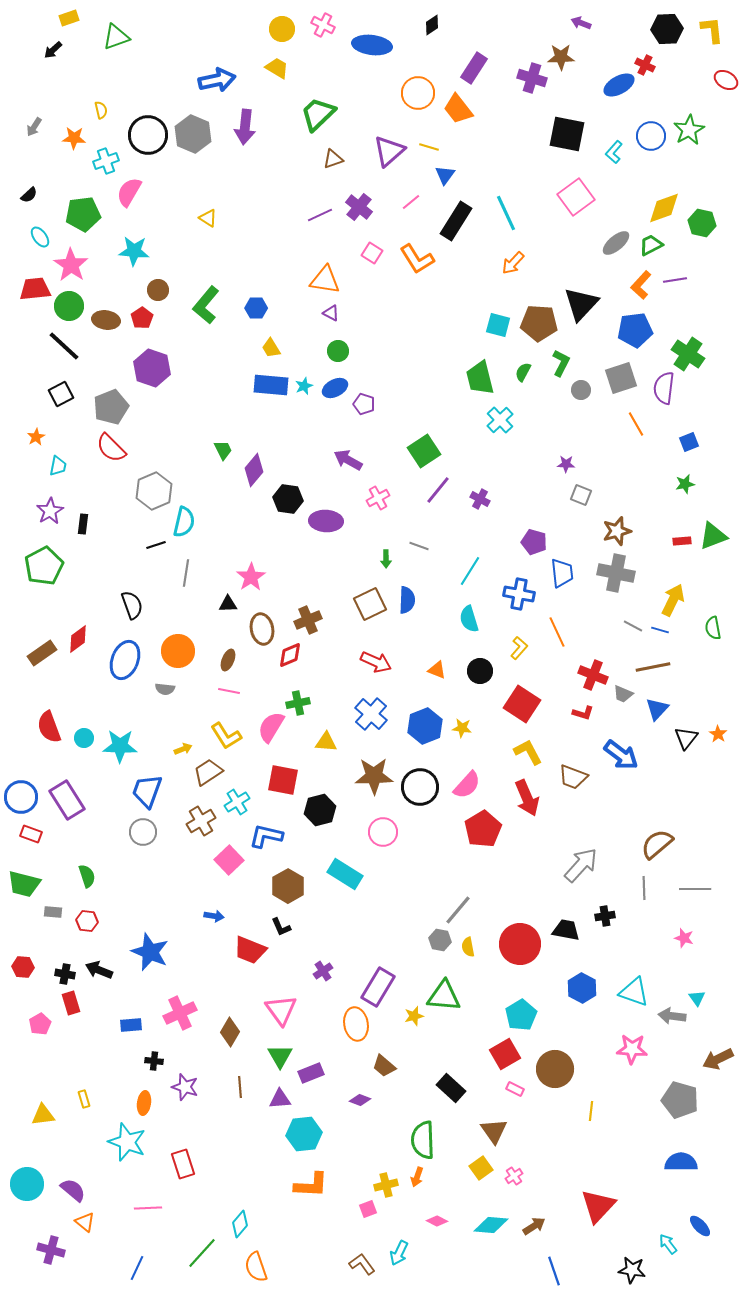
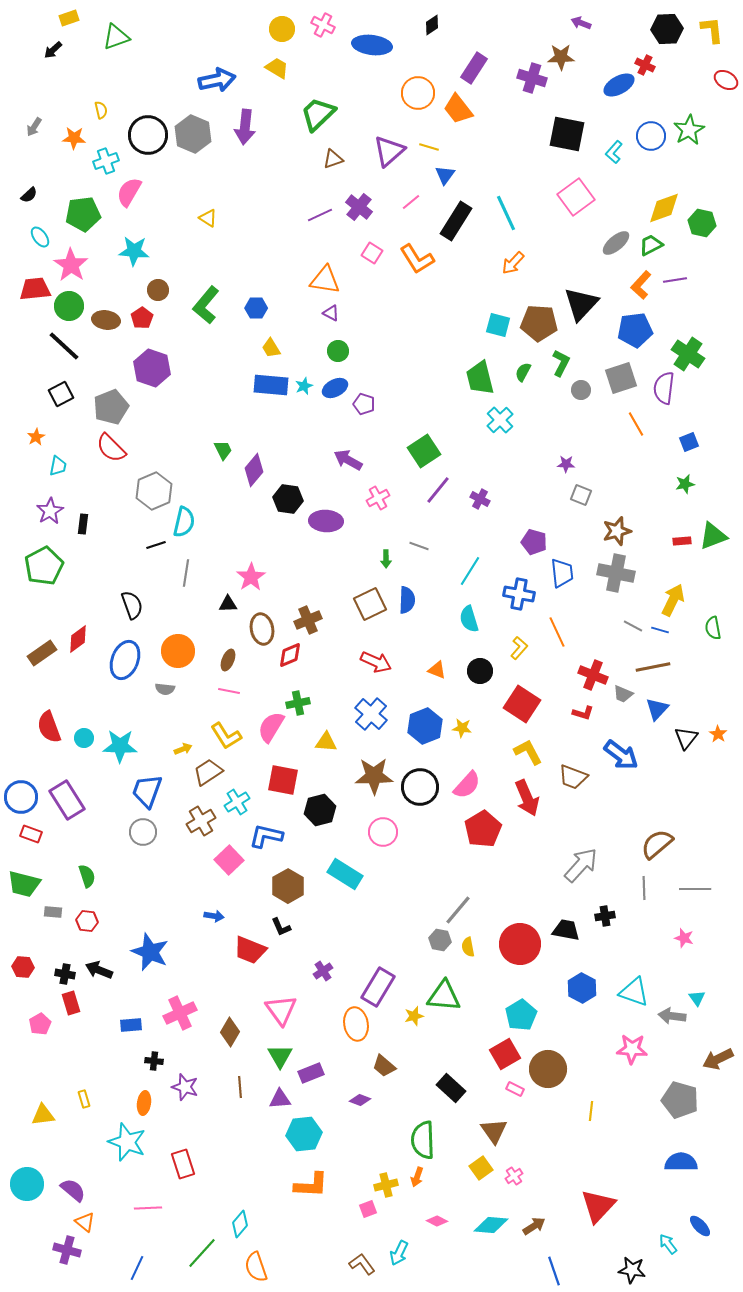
brown circle at (555, 1069): moved 7 px left
purple cross at (51, 1250): moved 16 px right
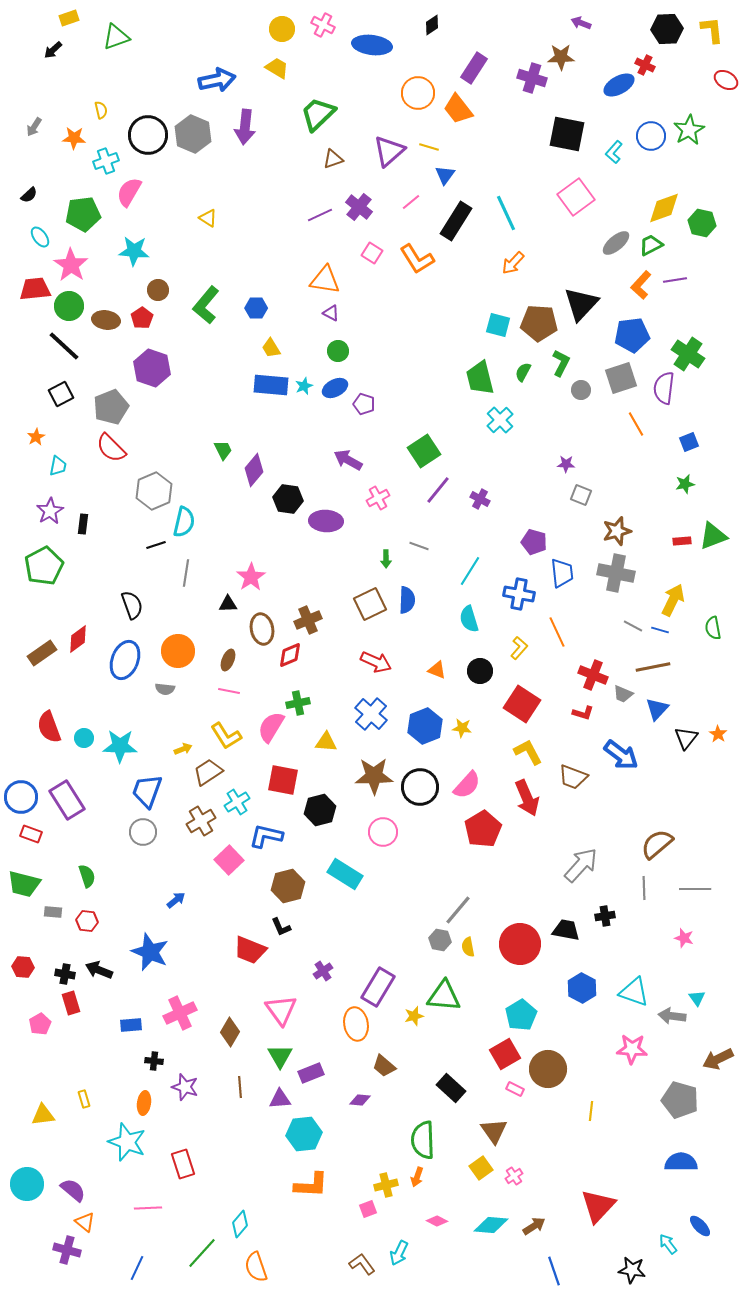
blue pentagon at (635, 330): moved 3 px left, 5 px down
brown hexagon at (288, 886): rotated 16 degrees clockwise
blue arrow at (214, 916): moved 38 px left, 16 px up; rotated 48 degrees counterclockwise
purple diamond at (360, 1100): rotated 15 degrees counterclockwise
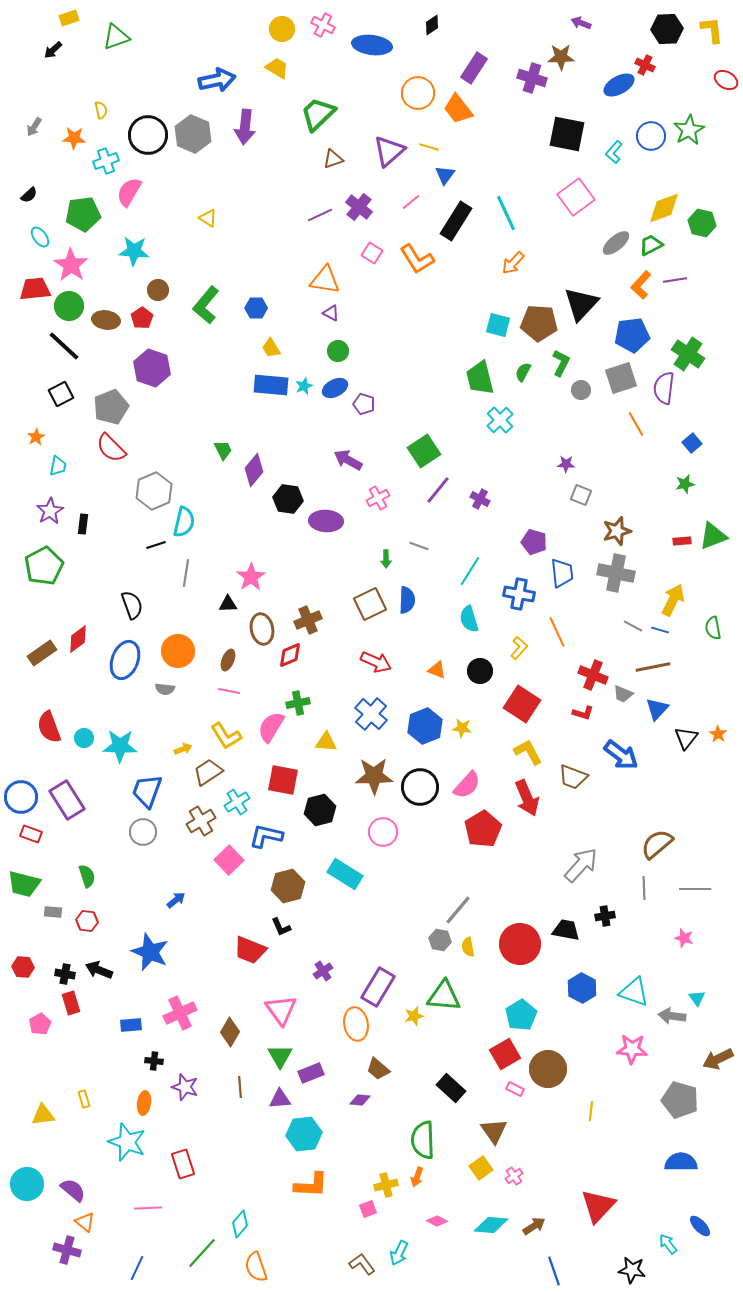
blue square at (689, 442): moved 3 px right, 1 px down; rotated 18 degrees counterclockwise
brown trapezoid at (384, 1066): moved 6 px left, 3 px down
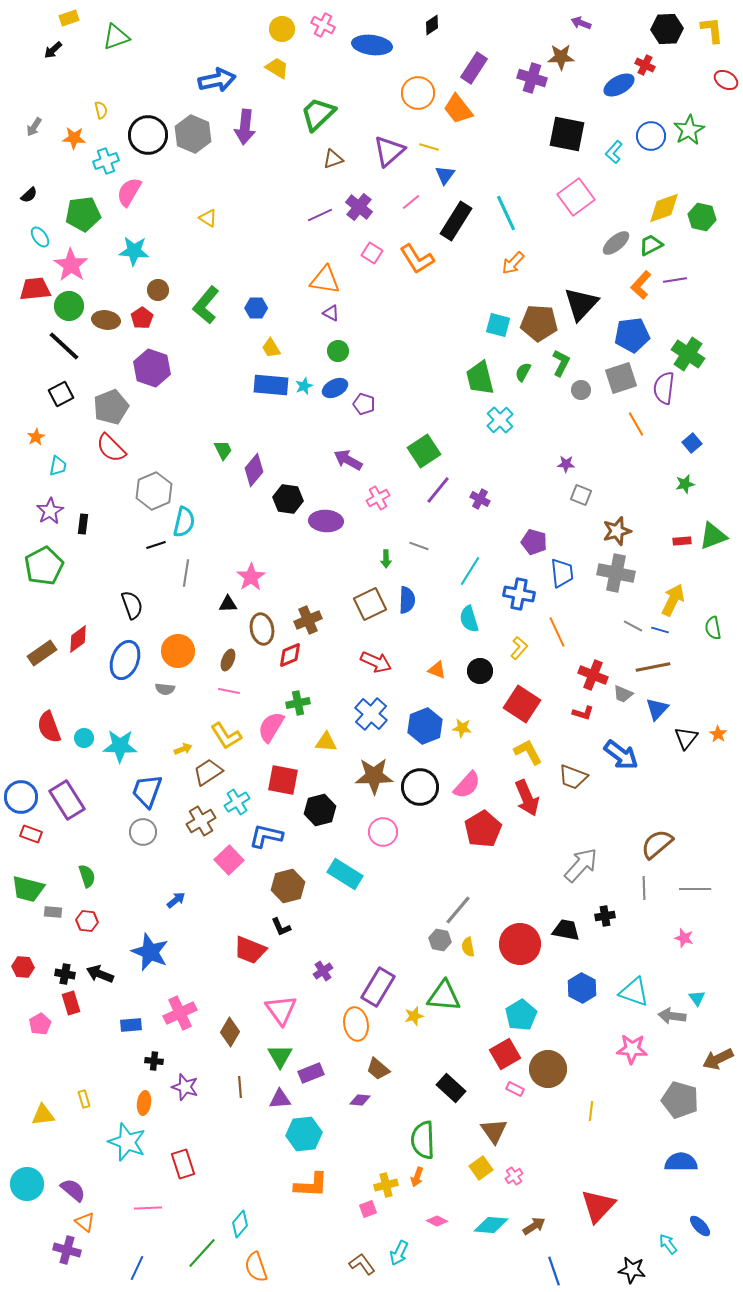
green hexagon at (702, 223): moved 6 px up
green trapezoid at (24, 884): moved 4 px right, 5 px down
black arrow at (99, 970): moved 1 px right, 4 px down
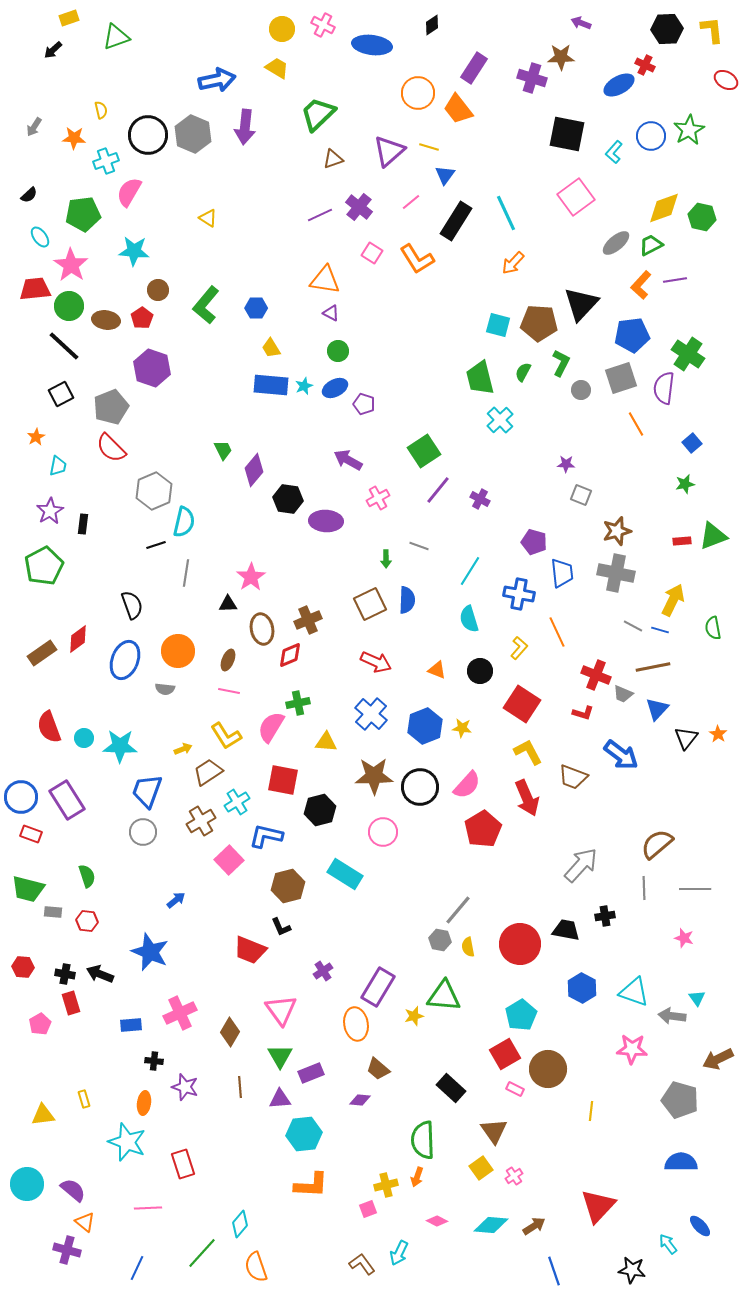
red cross at (593, 675): moved 3 px right
